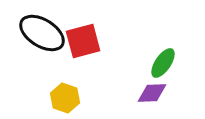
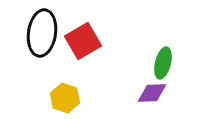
black ellipse: rotated 66 degrees clockwise
red square: rotated 15 degrees counterclockwise
green ellipse: rotated 20 degrees counterclockwise
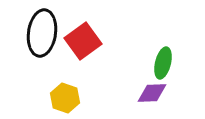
red square: rotated 6 degrees counterclockwise
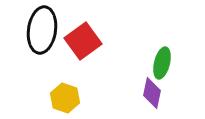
black ellipse: moved 3 px up
green ellipse: moved 1 px left
purple diamond: rotated 76 degrees counterclockwise
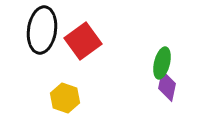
purple diamond: moved 15 px right, 7 px up
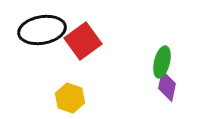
black ellipse: rotated 72 degrees clockwise
green ellipse: moved 1 px up
yellow hexagon: moved 5 px right
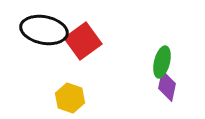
black ellipse: moved 2 px right; rotated 21 degrees clockwise
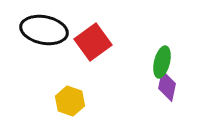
red square: moved 10 px right, 1 px down
yellow hexagon: moved 3 px down
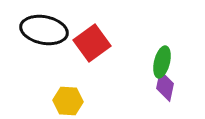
red square: moved 1 px left, 1 px down
purple diamond: moved 2 px left
yellow hexagon: moved 2 px left; rotated 16 degrees counterclockwise
